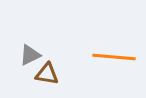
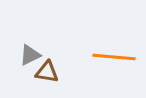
brown triangle: moved 2 px up
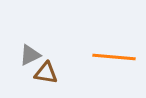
brown triangle: moved 1 px left, 1 px down
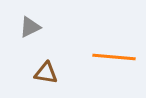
gray triangle: moved 28 px up
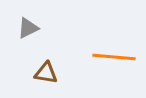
gray triangle: moved 2 px left, 1 px down
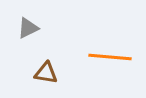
orange line: moved 4 px left
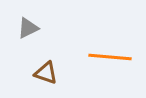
brown triangle: rotated 10 degrees clockwise
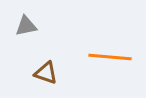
gray triangle: moved 2 px left, 2 px up; rotated 15 degrees clockwise
